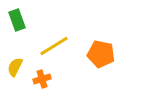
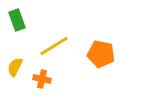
orange cross: rotated 30 degrees clockwise
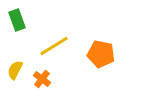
yellow semicircle: moved 3 px down
orange cross: rotated 24 degrees clockwise
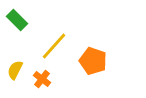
green rectangle: rotated 25 degrees counterclockwise
yellow line: rotated 16 degrees counterclockwise
orange pentagon: moved 8 px left, 7 px down; rotated 8 degrees clockwise
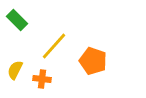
orange cross: rotated 30 degrees counterclockwise
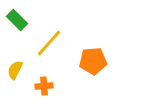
yellow line: moved 5 px left, 3 px up
orange pentagon: rotated 24 degrees counterclockwise
orange cross: moved 2 px right, 7 px down; rotated 12 degrees counterclockwise
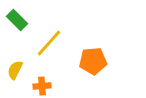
orange cross: moved 2 px left
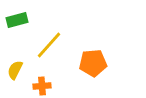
green rectangle: rotated 60 degrees counterclockwise
yellow line: moved 2 px down
orange pentagon: moved 2 px down
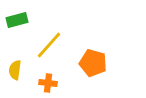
orange pentagon: rotated 20 degrees clockwise
yellow semicircle: rotated 18 degrees counterclockwise
orange cross: moved 6 px right, 3 px up; rotated 12 degrees clockwise
